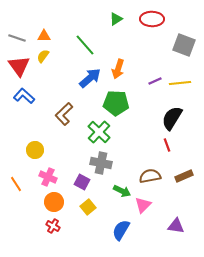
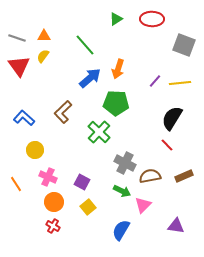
purple line: rotated 24 degrees counterclockwise
blue L-shape: moved 22 px down
brown L-shape: moved 1 px left, 2 px up
red line: rotated 24 degrees counterclockwise
gray cross: moved 24 px right; rotated 15 degrees clockwise
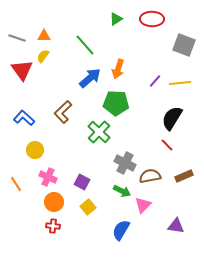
red triangle: moved 3 px right, 4 px down
red cross: rotated 24 degrees counterclockwise
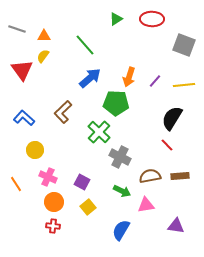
gray line: moved 9 px up
orange arrow: moved 11 px right, 8 px down
yellow line: moved 4 px right, 2 px down
gray cross: moved 5 px left, 6 px up
brown rectangle: moved 4 px left; rotated 18 degrees clockwise
pink triangle: moved 3 px right; rotated 36 degrees clockwise
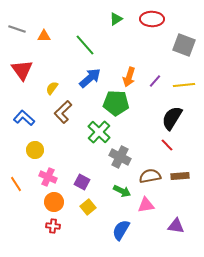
yellow semicircle: moved 9 px right, 32 px down
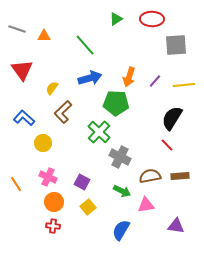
gray square: moved 8 px left; rotated 25 degrees counterclockwise
blue arrow: rotated 25 degrees clockwise
yellow circle: moved 8 px right, 7 px up
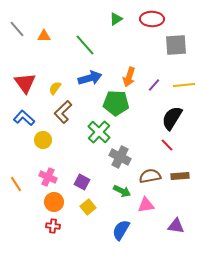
gray line: rotated 30 degrees clockwise
red triangle: moved 3 px right, 13 px down
purple line: moved 1 px left, 4 px down
yellow semicircle: moved 3 px right
yellow circle: moved 3 px up
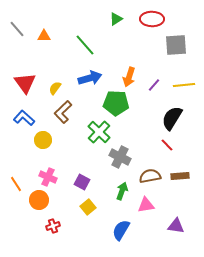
green arrow: rotated 96 degrees counterclockwise
orange circle: moved 15 px left, 2 px up
red cross: rotated 24 degrees counterclockwise
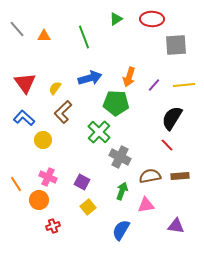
green line: moved 1 px left, 8 px up; rotated 20 degrees clockwise
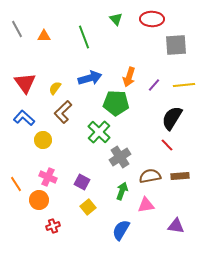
green triangle: rotated 40 degrees counterclockwise
gray line: rotated 12 degrees clockwise
gray cross: rotated 30 degrees clockwise
